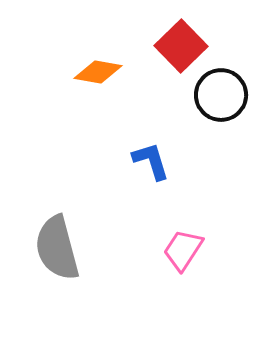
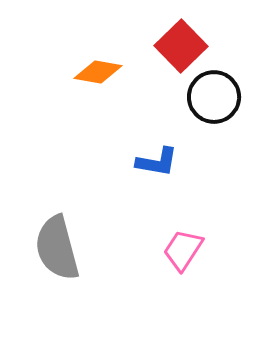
black circle: moved 7 px left, 2 px down
blue L-shape: moved 6 px right, 1 px down; rotated 117 degrees clockwise
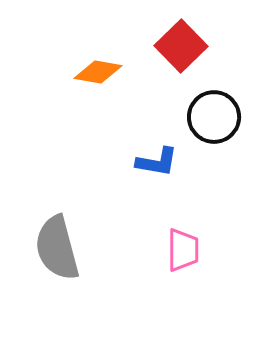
black circle: moved 20 px down
pink trapezoid: rotated 147 degrees clockwise
